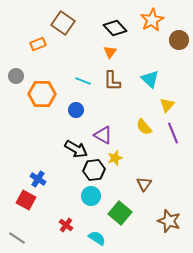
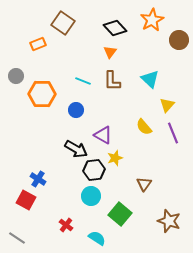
green square: moved 1 px down
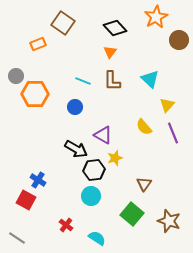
orange star: moved 4 px right, 3 px up
orange hexagon: moved 7 px left
blue circle: moved 1 px left, 3 px up
blue cross: moved 1 px down
green square: moved 12 px right
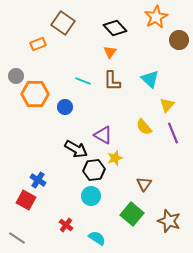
blue circle: moved 10 px left
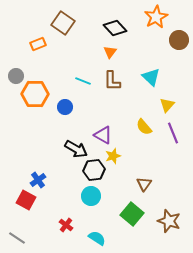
cyan triangle: moved 1 px right, 2 px up
yellow star: moved 2 px left, 2 px up
blue cross: rotated 21 degrees clockwise
